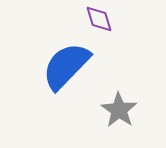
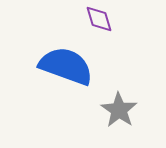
blue semicircle: rotated 66 degrees clockwise
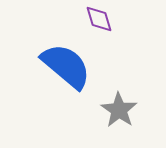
blue semicircle: rotated 20 degrees clockwise
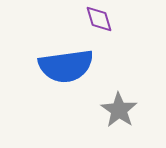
blue semicircle: rotated 132 degrees clockwise
